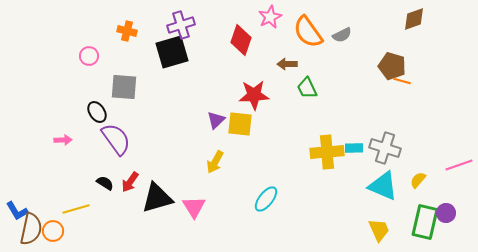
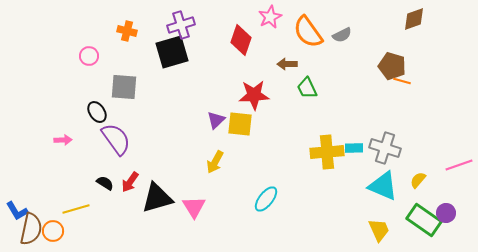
green rectangle: moved 1 px left, 2 px up; rotated 68 degrees counterclockwise
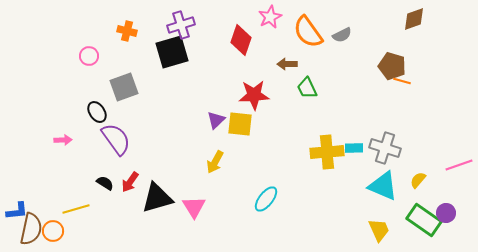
gray square: rotated 24 degrees counterclockwise
blue L-shape: rotated 65 degrees counterclockwise
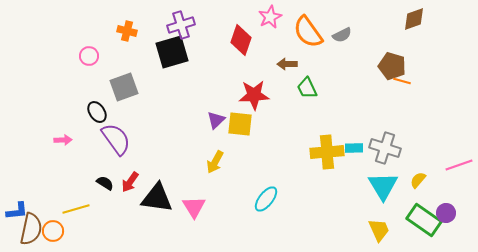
cyan triangle: rotated 36 degrees clockwise
black triangle: rotated 24 degrees clockwise
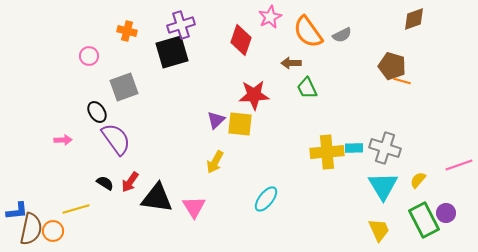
brown arrow: moved 4 px right, 1 px up
green rectangle: rotated 28 degrees clockwise
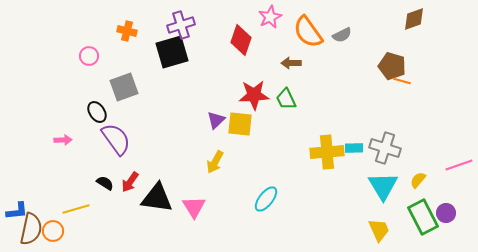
green trapezoid: moved 21 px left, 11 px down
green rectangle: moved 1 px left, 3 px up
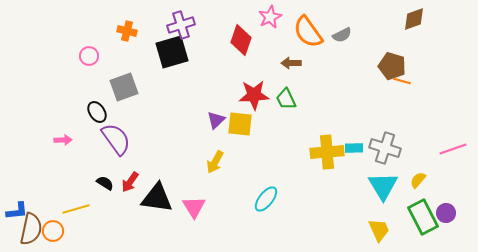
pink line: moved 6 px left, 16 px up
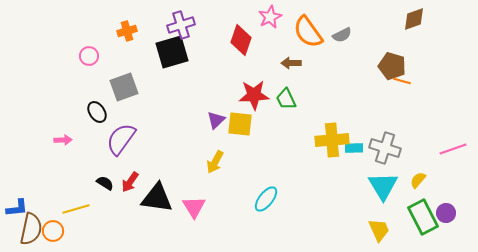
orange cross: rotated 30 degrees counterclockwise
purple semicircle: moved 5 px right; rotated 108 degrees counterclockwise
yellow cross: moved 5 px right, 12 px up
blue L-shape: moved 3 px up
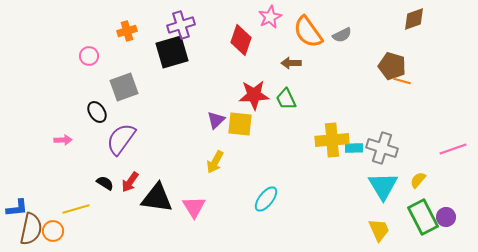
gray cross: moved 3 px left
purple circle: moved 4 px down
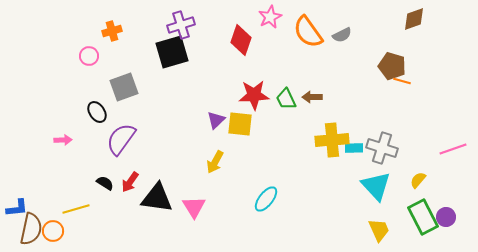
orange cross: moved 15 px left
brown arrow: moved 21 px right, 34 px down
cyan triangle: moved 7 px left; rotated 12 degrees counterclockwise
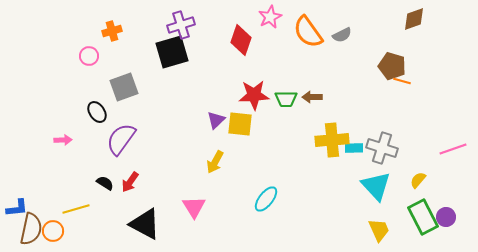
green trapezoid: rotated 65 degrees counterclockwise
black triangle: moved 12 px left, 26 px down; rotated 20 degrees clockwise
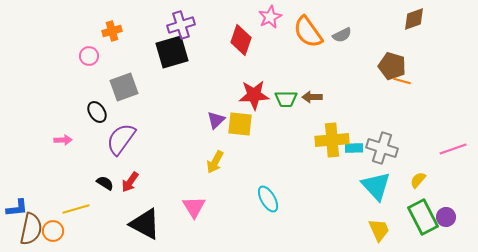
cyan ellipse: moved 2 px right; rotated 68 degrees counterclockwise
